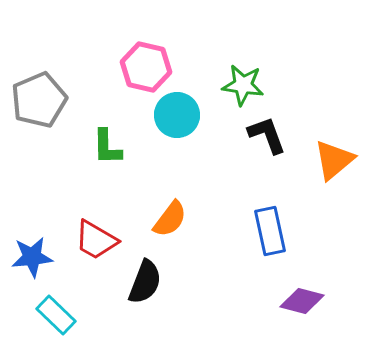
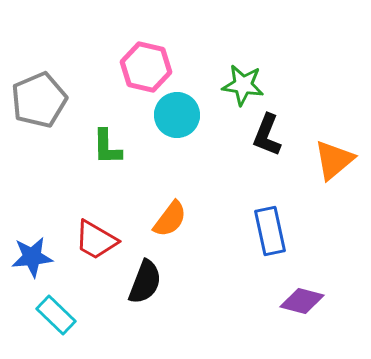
black L-shape: rotated 138 degrees counterclockwise
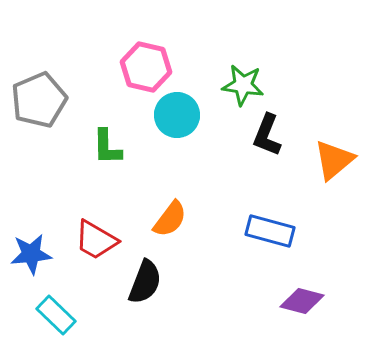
blue rectangle: rotated 63 degrees counterclockwise
blue star: moved 1 px left, 3 px up
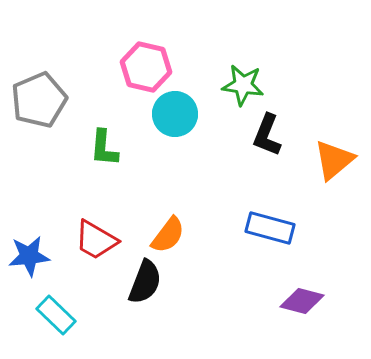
cyan circle: moved 2 px left, 1 px up
green L-shape: moved 3 px left, 1 px down; rotated 6 degrees clockwise
orange semicircle: moved 2 px left, 16 px down
blue rectangle: moved 3 px up
blue star: moved 2 px left, 2 px down
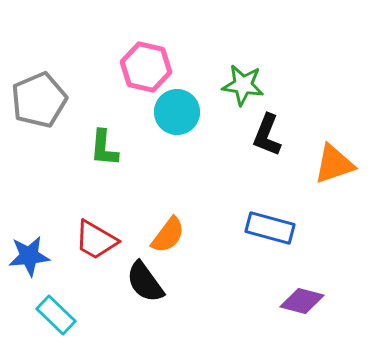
cyan circle: moved 2 px right, 2 px up
orange triangle: moved 4 px down; rotated 21 degrees clockwise
black semicircle: rotated 123 degrees clockwise
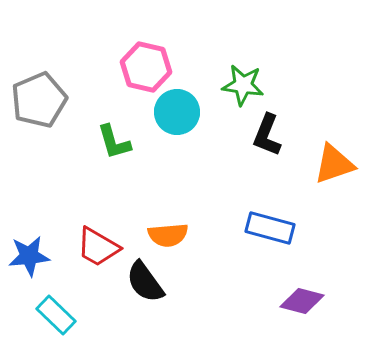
green L-shape: moved 10 px right, 6 px up; rotated 21 degrees counterclockwise
orange semicircle: rotated 48 degrees clockwise
red trapezoid: moved 2 px right, 7 px down
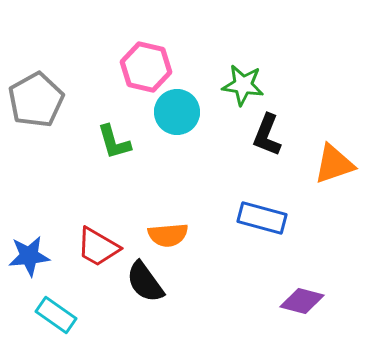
gray pentagon: moved 3 px left; rotated 6 degrees counterclockwise
blue rectangle: moved 8 px left, 10 px up
cyan rectangle: rotated 9 degrees counterclockwise
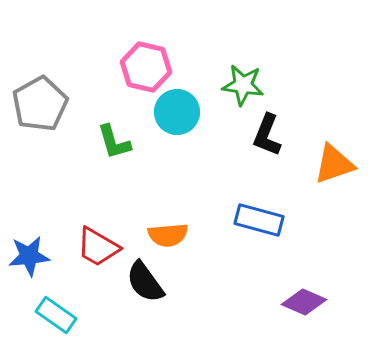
gray pentagon: moved 4 px right, 4 px down
blue rectangle: moved 3 px left, 2 px down
purple diamond: moved 2 px right, 1 px down; rotated 9 degrees clockwise
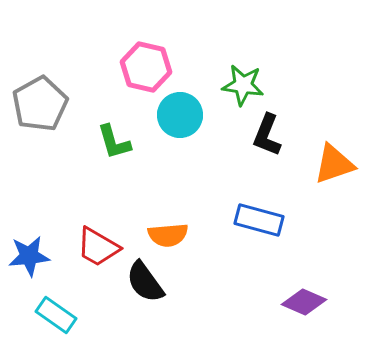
cyan circle: moved 3 px right, 3 px down
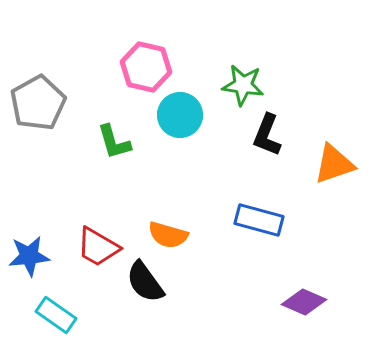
gray pentagon: moved 2 px left, 1 px up
orange semicircle: rotated 21 degrees clockwise
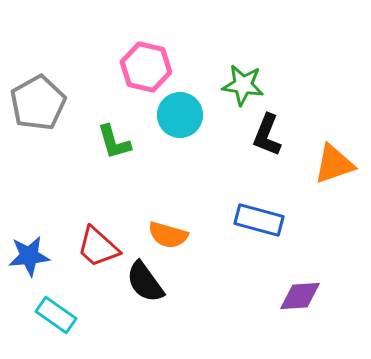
red trapezoid: rotated 12 degrees clockwise
purple diamond: moved 4 px left, 6 px up; rotated 27 degrees counterclockwise
